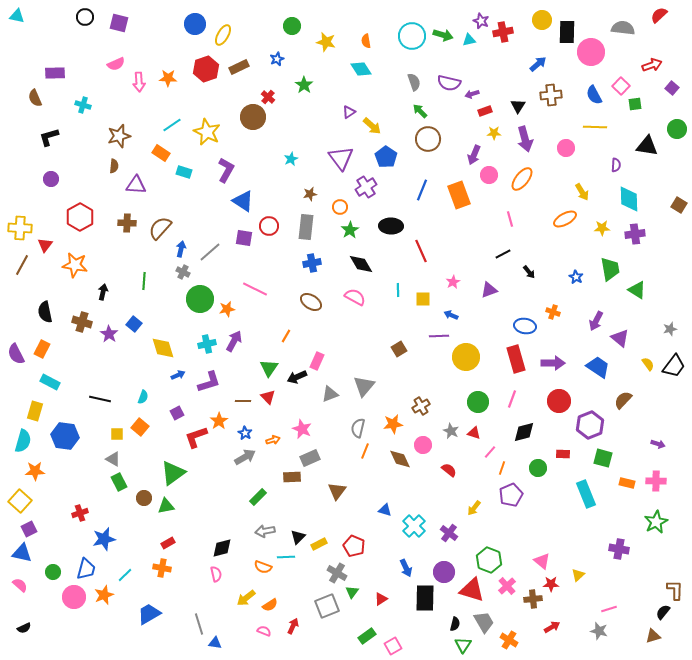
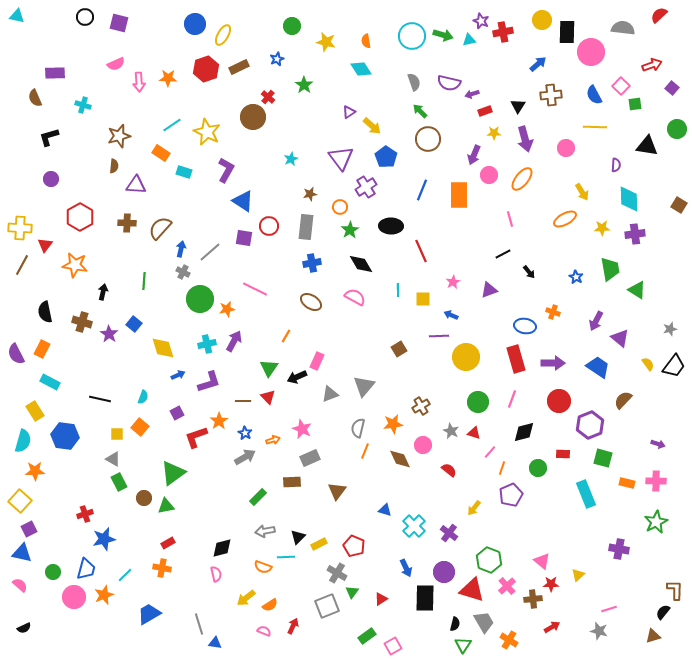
orange rectangle at (459, 195): rotated 20 degrees clockwise
yellow rectangle at (35, 411): rotated 48 degrees counterclockwise
brown rectangle at (292, 477): moved 5 px down
red cross at (80, 513): moved 5 px right, 1 px down
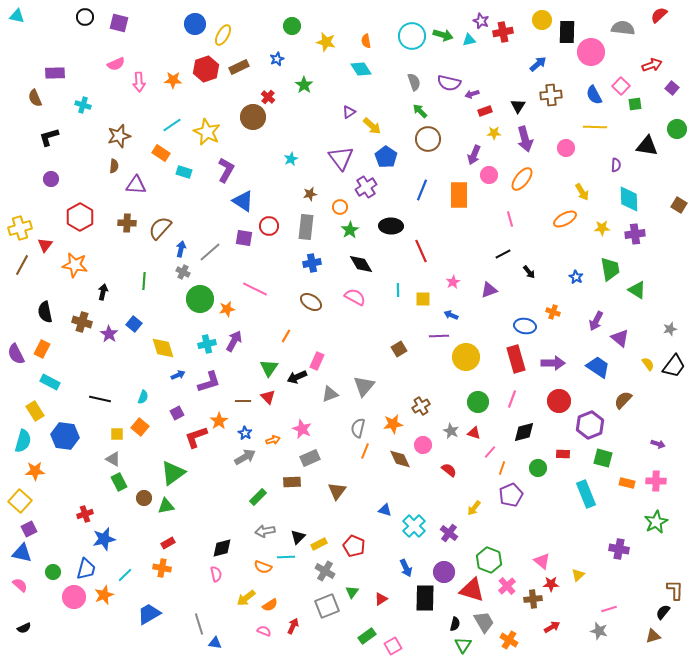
orange star at (168, 78): moved 5 px right, 2 px down
yellow cross at (20, 228): rotated 20 degrees counterclockwise
gray cross at (337, 573): moved 12 px left, 2 px up
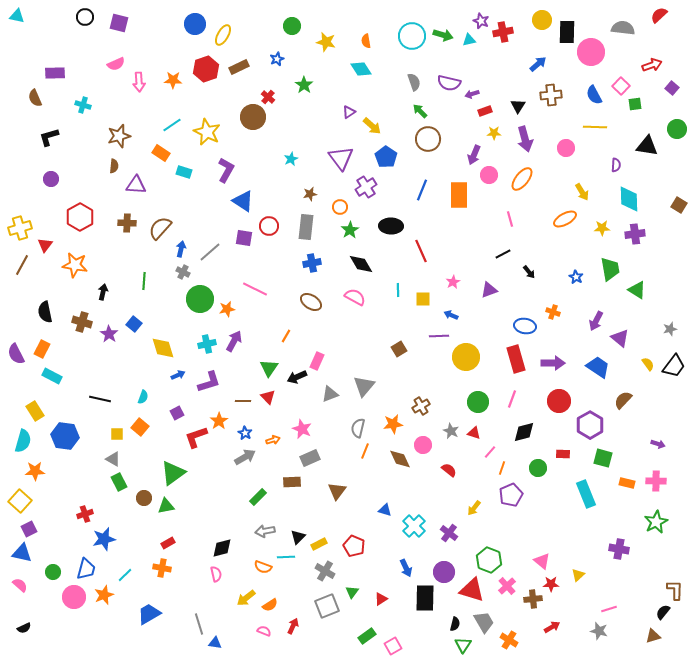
cyan rectangle at (50, 382): moved 2 px right, 6 px up
purple hexagon at (590, 425): rotated 8 degrees counterclockwise
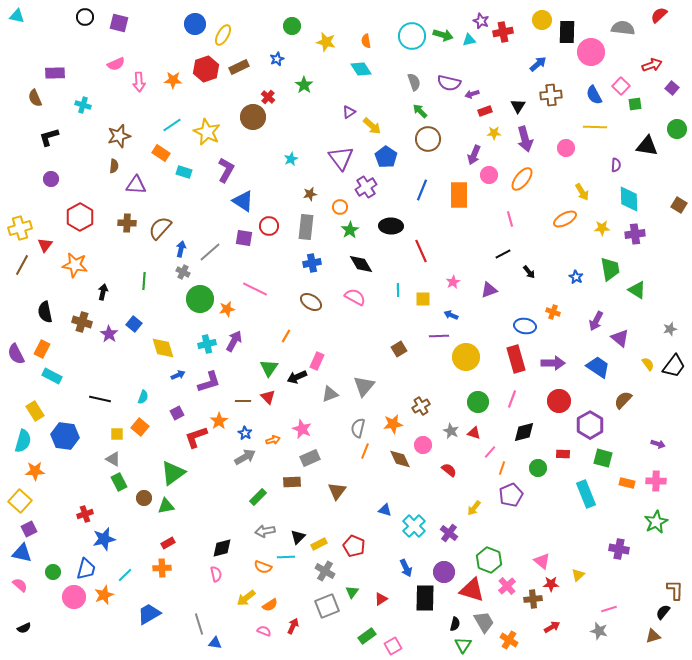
orange cross at (162, 568): rotated 12 degrees counterclockwise
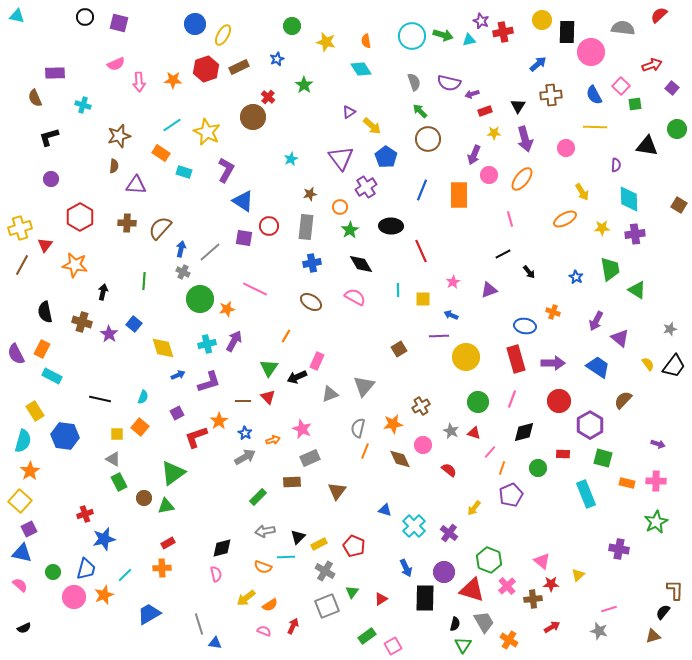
orange star at (35, 471): moved 5 px left; rotated 30 degrees counterclockwise
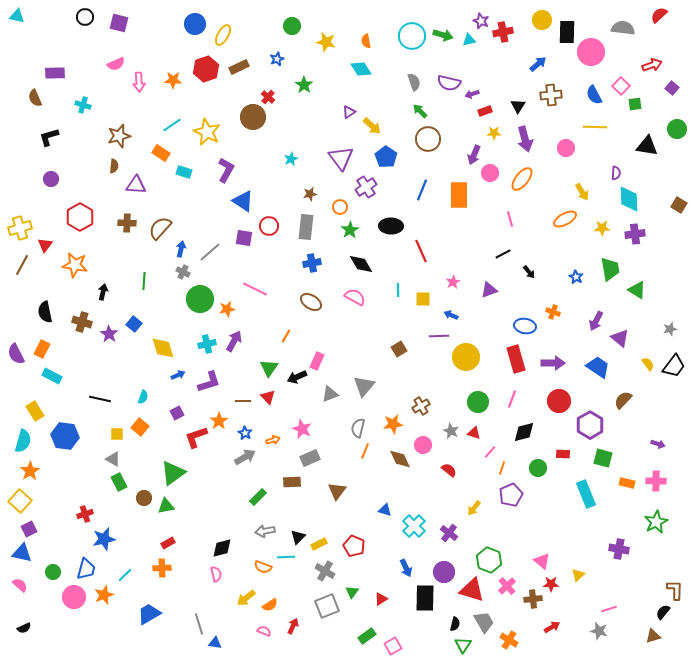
purple semicircle at (616, 165): moved 8 px down
pink circle at (489, 175): moved 1 px right, 2 px up
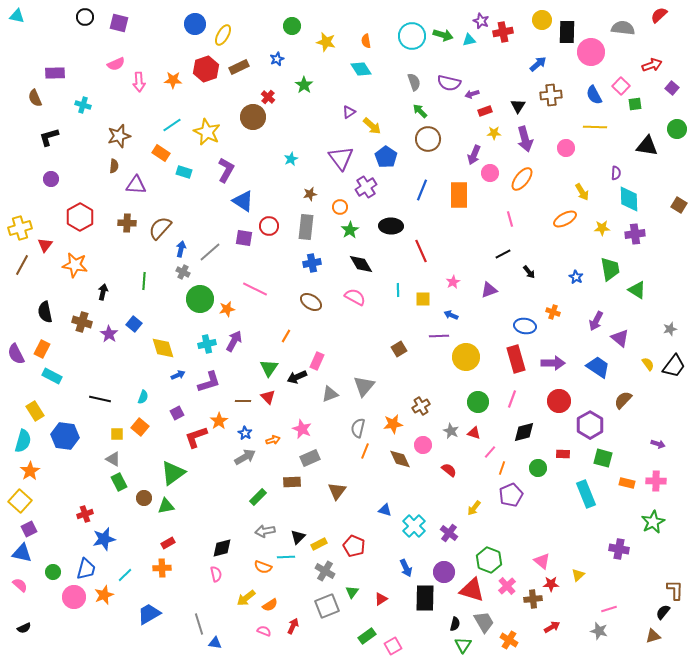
green star at (656, 522): moved 3 px left
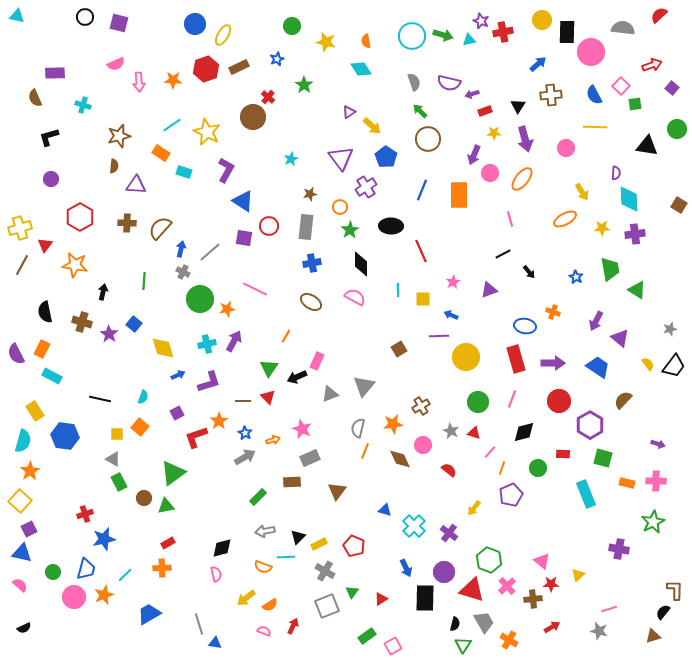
black diamond at (361, 264): rotated 30 degrees clockwise
